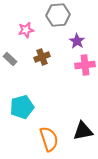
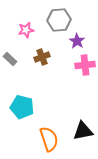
gray hexagon: moved 1 px right, 5 px down
cyan pentagon: rotated 30 degrees clockwise
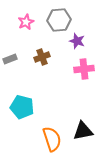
pink star: moved 8 px up; rotated 14 degrees counterclockwise
purple star: rotated 14 degrees counterclockwise
gray rectangle: rotated 64 degrees counterclockwise
pink cross: moved 1 px left, 4 px down
orange semicircle: moved 3 px right
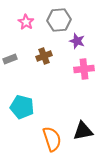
pink star: rotated 14 degrees counterclockwise
brown cross: moved 2 px right, 1 px up
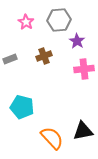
purple star: rotated 14 degrees clockwise
orange semicircle: moved 1 px up; rotated 25 degrees counterclockwise
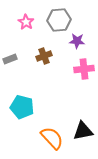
purple star: rotated 28 degrees counterclockwise
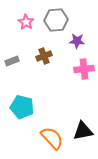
gray hexagon: moved 3 px left
gray rectangle: moved 2 px right, 2 px down
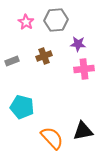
purple star: moved 1 px right, 3 px down
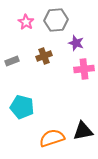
purple star: moved 2 px left, 1 px up; rotated 14 degrees clockwise
orange semicircle: rotated 65 degrees counterclockwise
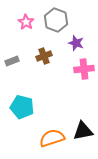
gray hexagon: rotated 25 degrees clockwise
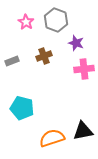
cyan pentagon: moved 1 px down
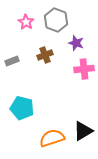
brown cross: moved 1 px right, 1 px up
black triangle: rotated 20 degrees counterclockwise
